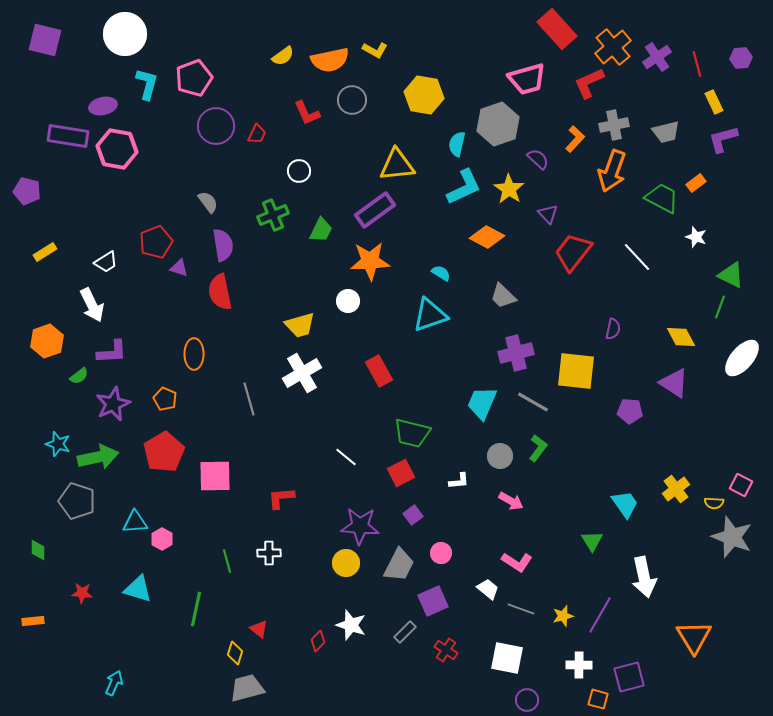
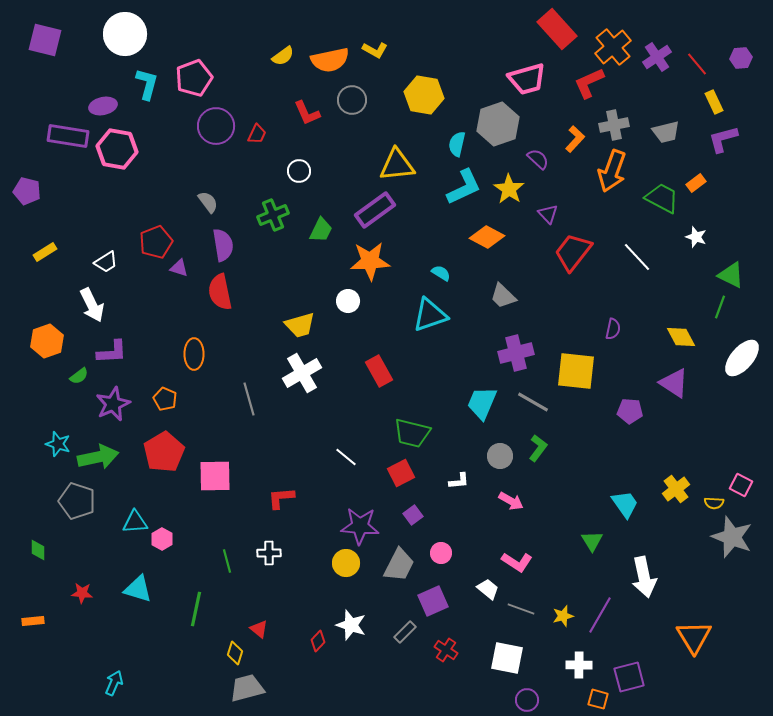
red line at (697, 64): rotated 25 degrees counterclockwise
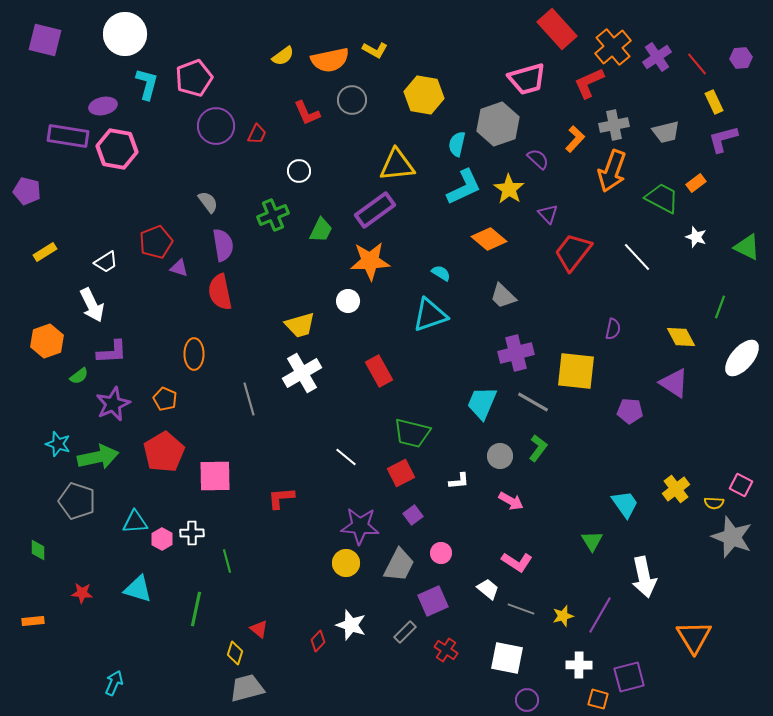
orange diamond at (487, 237): moved 2 px right, 2 px down; rotated 12 degrees clockwise
green triangle at (731, 275): moved 16 px right, 28 px up
white cross at (269, 553): moved 77 px left, 20 px up
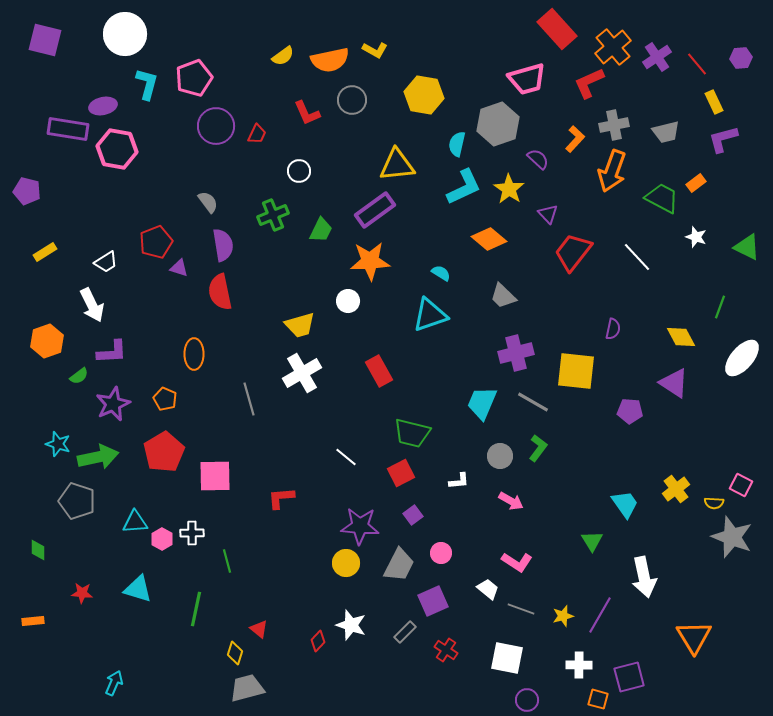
purple rectangle at (68, 136): moved 7 px up
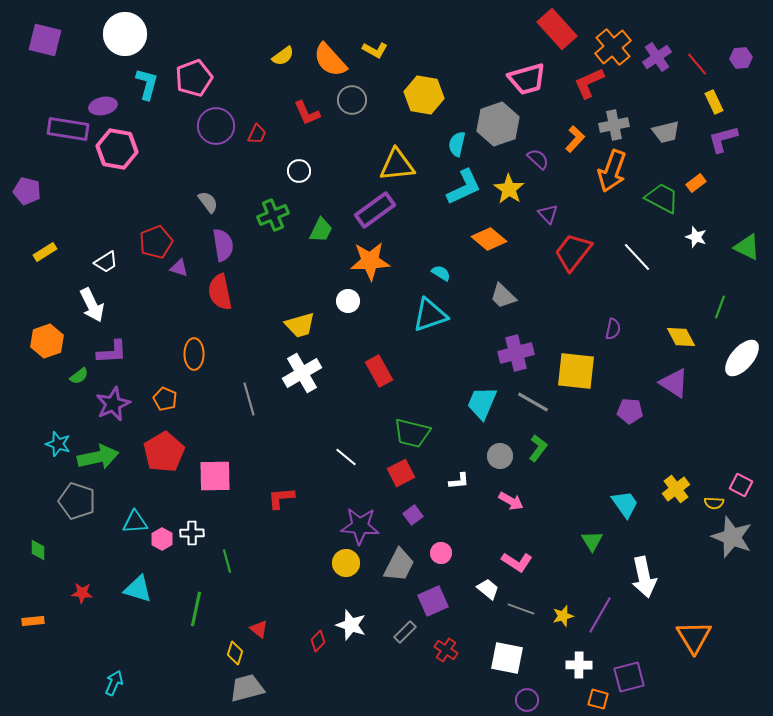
orange semicircle at (330, 60): rotated 60 degrees clockwise
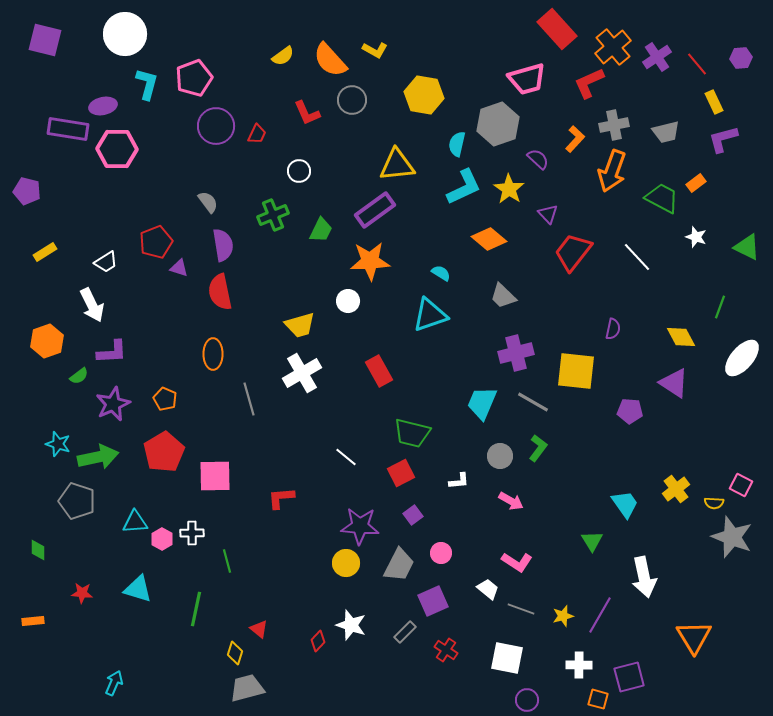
pink hexagon at (117, 149): rotated 9 degrees counterclockwise
orange ellipse at (194, 354): moved 19 px right
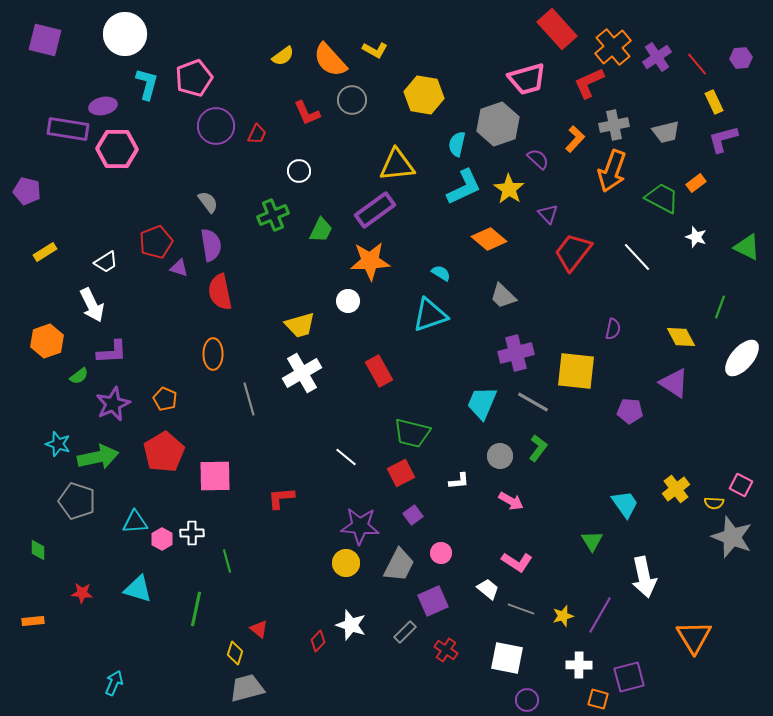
purple semicircle at (223, 245): moved 12 px left
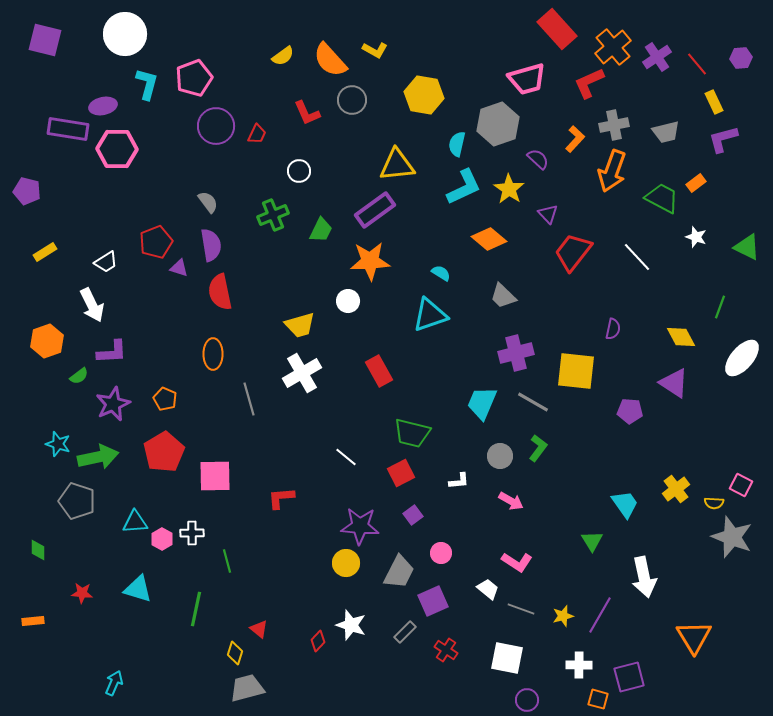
gray trapezoid at (399, 565): moved 7 px down
